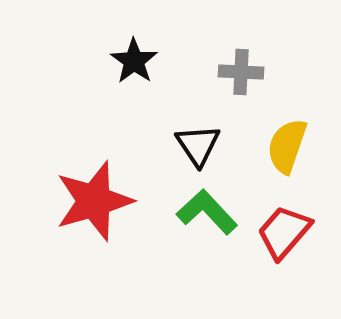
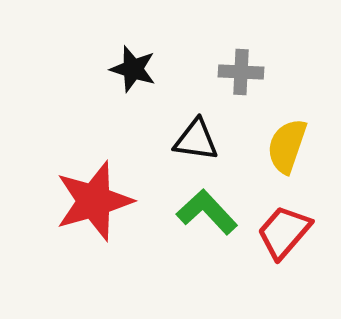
black star: moved 1 px left, 8 px down; rotated 18 degrees counterclockwise
black triangle: moved 2 px left, 5 px up; rotated 48 degrees counterclockwise
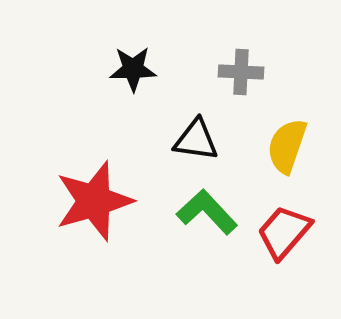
black star: rotated 18 degrees counterclockwise
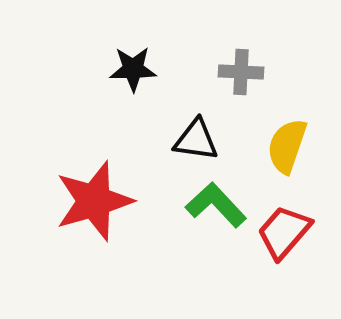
green L-shape: moved 9 px right, 7 px up
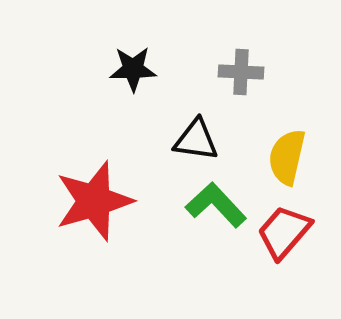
yellow semicircle: moved 11 px down; rotated 6 degrees counterclockwise
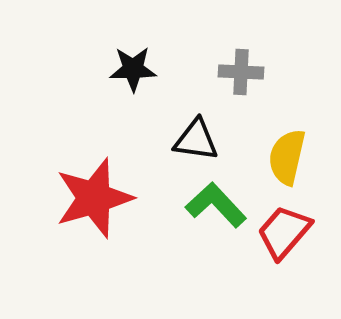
red star: moved 3 px up
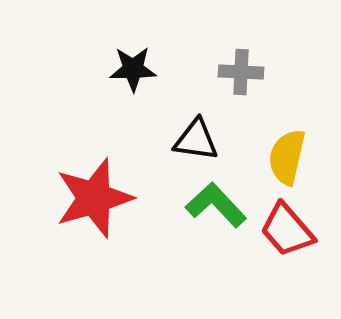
red trapezoid: moved 3 px right, 2 px up; rotated 82 degrees counterclockwise
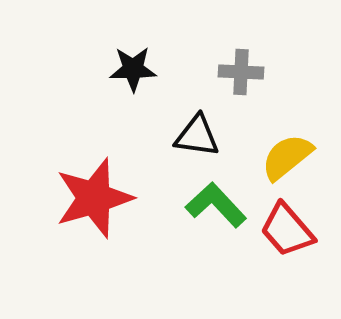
black triangle: moved 1 px right, 4 px up
yellow semicircle: rotated 38 degrees clockwise
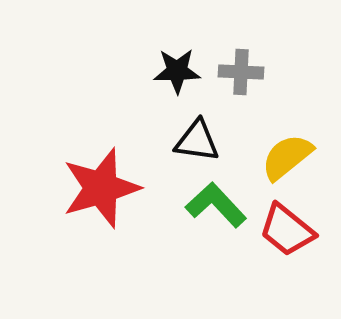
black star: moved 44 px right, 2 px down
black triangle: moved 5 px down
red star: moved 7 px right, 10 px up
red trapezoid: rotated 10 degrees counterclockwise
